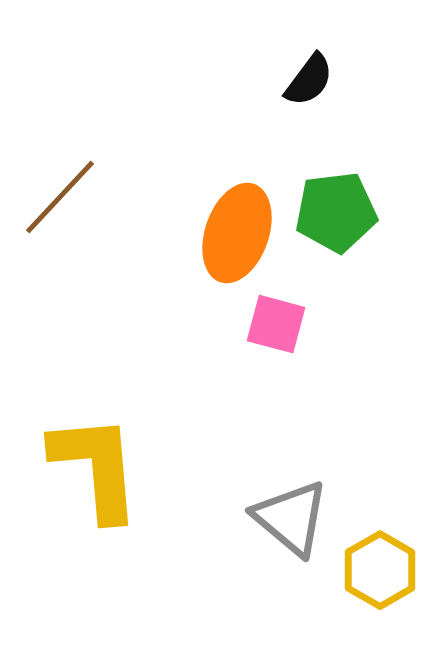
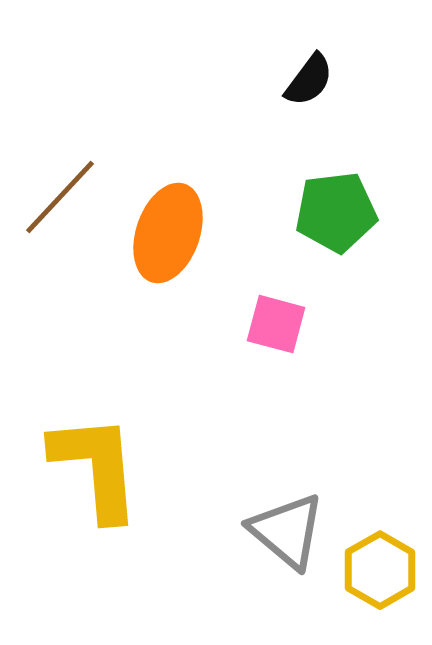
orange ellipse: moved 69 px left
gray triangle: moved 4 px left, 13 px down
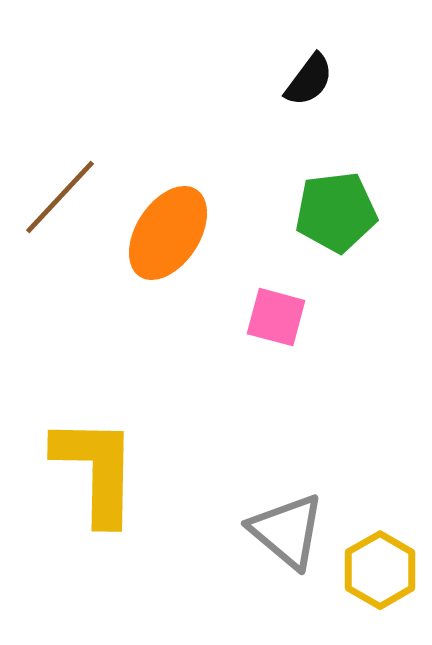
orange ellipse: rotated 14 degrees clockwise
pink square: moved 7 px up
yellow L-shape: moved 3 px down; rotated 6 degrees clockwise
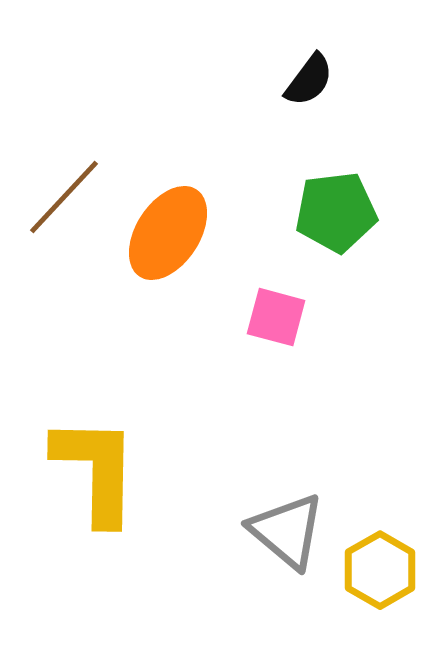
brown line: moved 4 px right
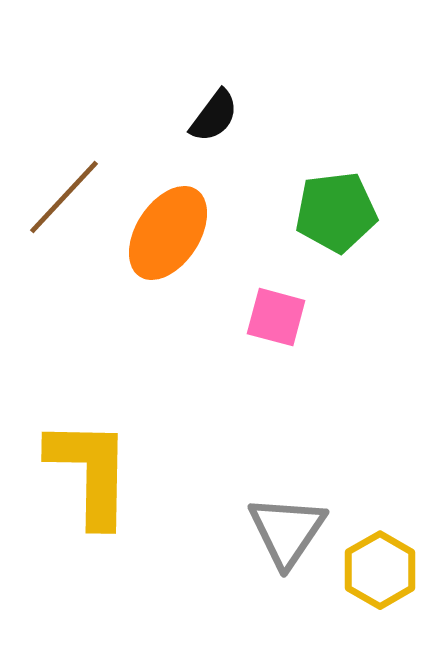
black semicircle: moved 95 px left, 36 px down
yellow L-shape: moved 6 px left, 2 px down
gray triangle: rotated 24 degrees clockwise
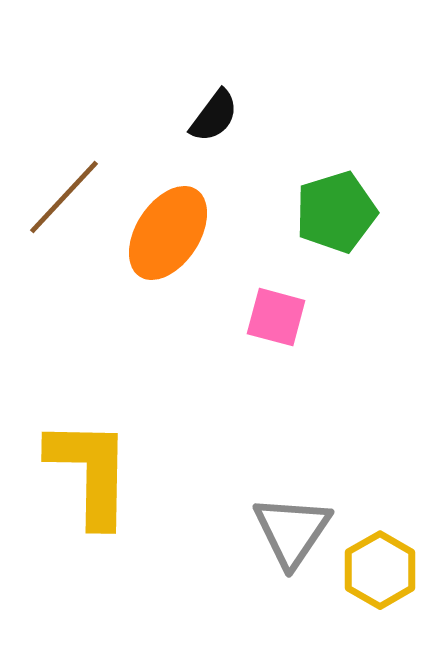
green pentagon: rotated 10 degrees counterclockwise
gray triangle: moved 5 px right
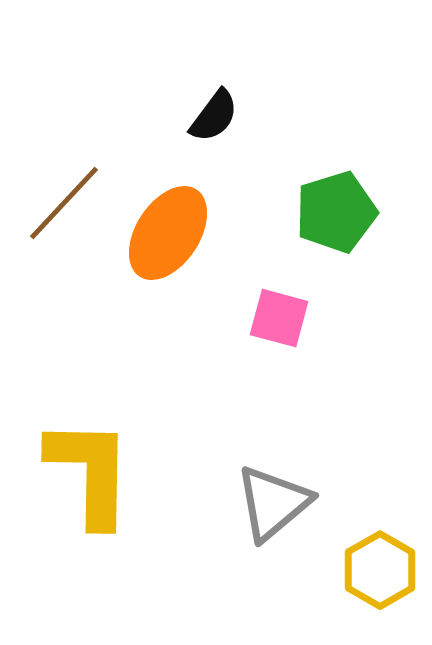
brown line: moved 6 px down
pink square: moved 3 px right, 1 px down
gray triangle: moved 19 px left, 28 px up; rotated 16 degrees clockwise
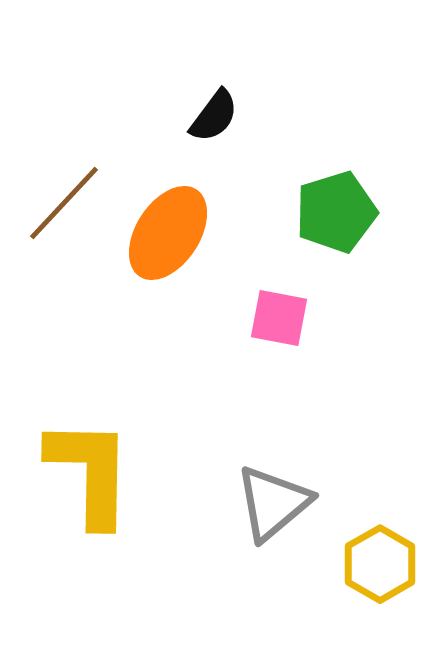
pink square: rotated 4 degrees counterclockwise
yellow hexagon: moved 6 px up
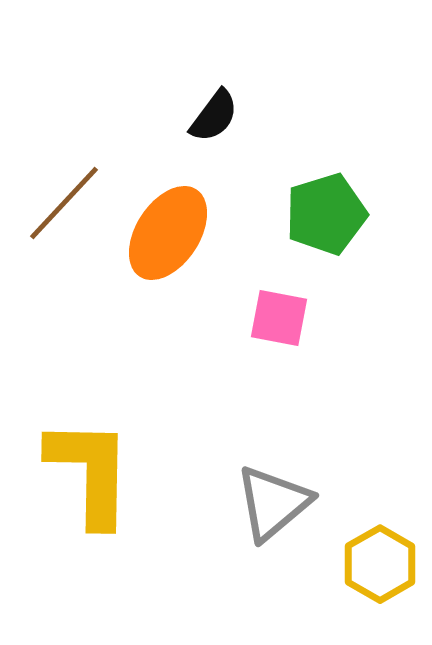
green pentagon: moved 10 px left, 2 px down
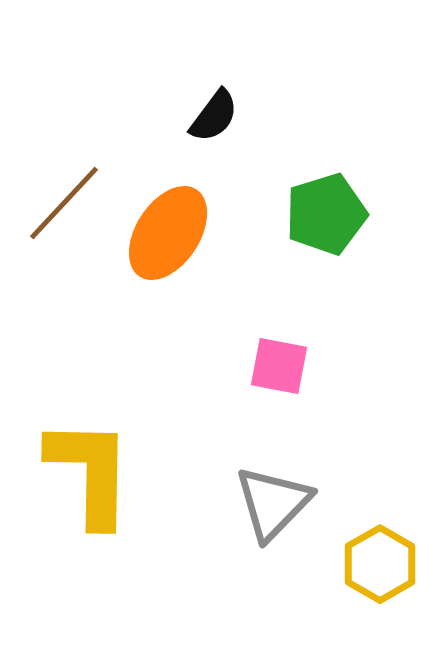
pink square: moved 48 px down
gray triangle: rotated 6 degrees counterclockwise
